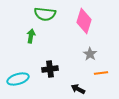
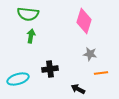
green semicircle: moved 17 px left
gray star: rotated 24 degrees counterclockwise
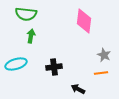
green semicircle: moved 2 px left
pink diamond: rotated 10 degrees counterclockwise
gray star: moved 14 px right, 1 px down; rotated 16 degrees clockwise
black cross: moved 4 px right, 2 px up
cyan ellipse: moved 2 px left, 15 px up
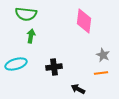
gray star: moved 1 px left
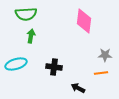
green semicircle: rotated 10 degrees counterclockwise
gray star: moved 2 px right; rotated 24 degrees counterclockwise
black cross: rotated 14 degrees clockwise
black arrow: moved 1 px up
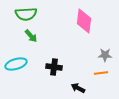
green arrow: rotated 128 degrees clockwise
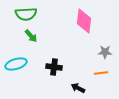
gray star: moved 3 px up
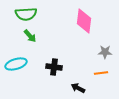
green arrow: moved 1 px left
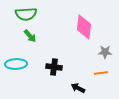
pink diamond: moved 6 px down
cyan ellipse: rotated 15 degrees clockwise
